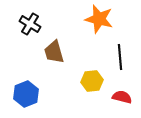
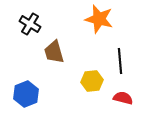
black line: moved 4 px down
red semicircle: moved 1 px right, 1 px down
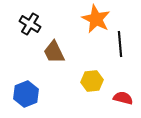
orange star: moved 3 px left; rotated 12 degrees clockwise
brown trapezoid: rotated 10 degrees counterclockwise
black line: moved 17 px up
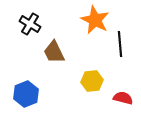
orange star: moved 1 px left, 1 px down
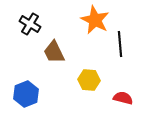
yellow hexagon: moved 3 px left, 1 px up; rotated 10 degrees clockwise
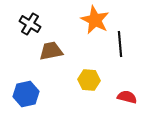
brown trapezoid: moved 3 px left, 1 px up; rotated 105 degrees clockwise
blue hexagon: rotated 10 degrees clockwise
red semicircle: moved 4 px right, 1 px up
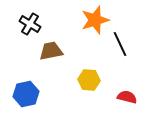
orange star: rotated 28 degrees clockwise
black line: rotated 20 degrees counterclockwise
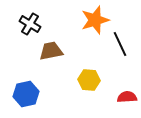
red semicircle: rotated 18 degrees counterclockwise
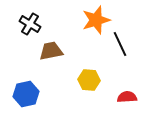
orange star: moved 1 px right
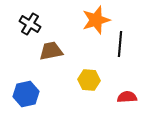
black line: rotated 30 degrees clockwise
